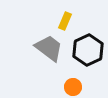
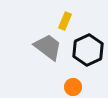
gray trapezoid: moved 1 px left, 1 px up
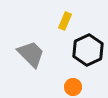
gray trapezoid: moved 17 px left, 7 px down; rotated 8 degrees clockwise
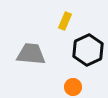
gray trapezoid: rotated 40 degrees counterclockwise
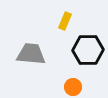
black hexagon: rotated 24 degrees clockwise
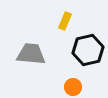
black hexagon: rotated 12 degrees counterclockwise
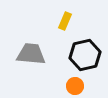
black hexagon: moved 3 px left, 5 px down
orange circle: moved 2 px right, 1 px up
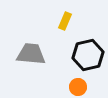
black hexagon: moved 3 px right
orange circle: moved 3 px right, 1 px down
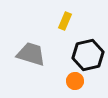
gray trapezoid: rotated 12 degrees clockwise
orange circle: moved 3 px left, 6 px up
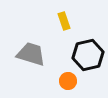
yellow rectangle: moved 1 px left; rotated 42 degrees counterclockwise
orange circle: moved 7 px left
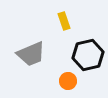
gray trapezoid: rotated 140 degrees clockwise
